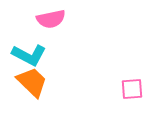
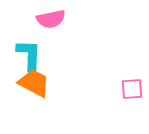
cyan L-shape: rotated 116 degrees counterclockwise
orange trapezoid: moved 2 px right, 1 px down; rotated 16 degrees counterclockwise
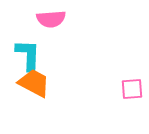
pink semicircle: rotated 8 degrees clockwise
cyan L-shape: moved 1 px left
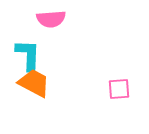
pink square: moved 13 px left
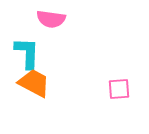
pink semicircle: rotated 12 degrees clockwise
cyan L-shape: moved 1 px left, 2 px up
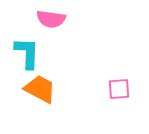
orange trapezoid: moved 6 px right, 6 px down
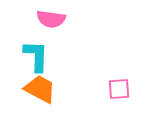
cyan L-shape: moved 9 px right, 3 px down
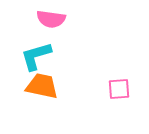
cyan L-shape: rotated 108 degrees counterclockwise
orange trapezoid: moved 2 px right, 3 px up; rotated 16 degrees counterclockwise
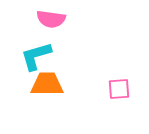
orange trapezoid: moved 5 px right, 2 px up; rotated 12 degrees counterclockwise
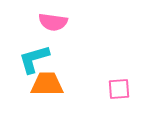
pink semicircle: moved 2 px right, 3 px down
cyan L-shape: moved 2 px left, 3 px down
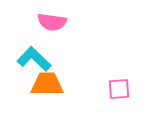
pink semicircle: moved 1 px left
cyan L-shape: rotated 60 degrees clockwise
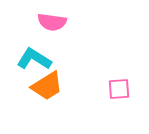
cyan L-shape: rotated 12 degrees counterclockwise
orange trapezoid: moved 2 px down; rotated 148 degrees clockwise
